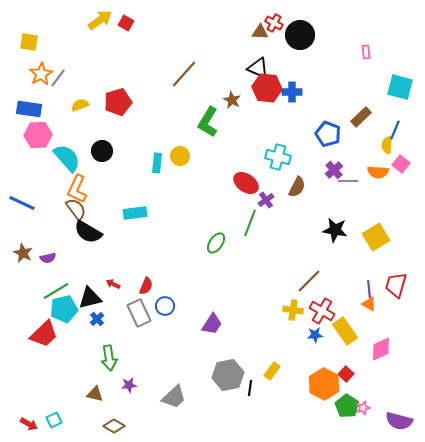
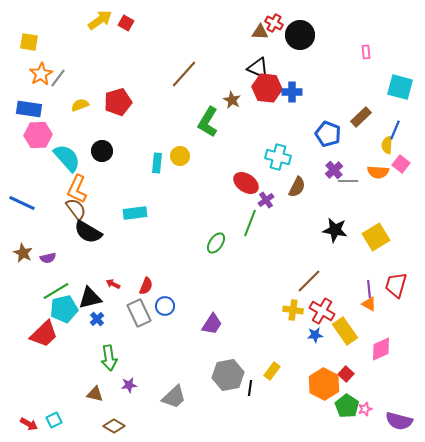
pink star at (363, 408): moved 2 px right, 1 px down
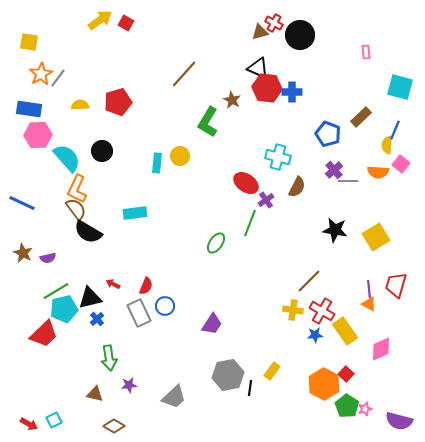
brown triangle at (260, 32): rotated 18 degrees counterclockwise
yellow semicircle at (80, 105): rotated 18 degrees clockwise
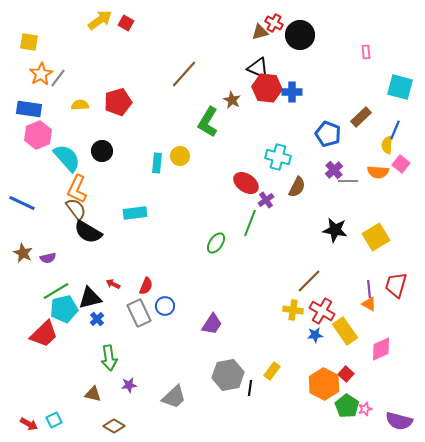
pink hexagon at (38, 135): rotated 20 degrees counterclockwise
brown triangle at (95, 394): moved 2 px left
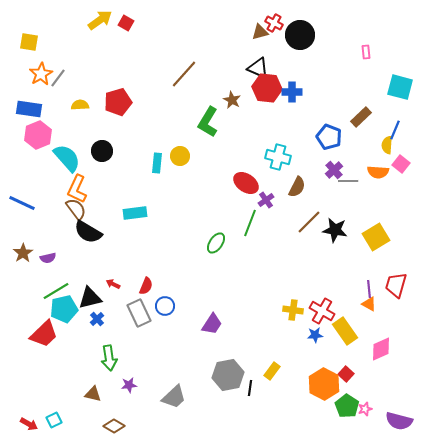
blue pentagon at (328, 134): moved 1 px right, 3 px down
brown star at (23, 253): rotated 12 degrees clockwise
brown line at (309, 281): moved 59 px up
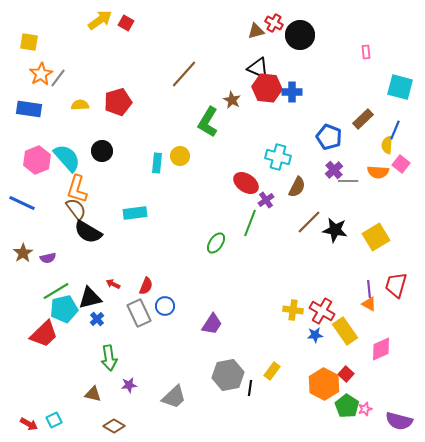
brown triangle at (260, 32): moved 4 px left, 1 px up
brown rectangle at (361, 117): moved 2 px right, 2 px down
pink hexagon at (38, 135): moved 1 px left, 25 px down
orange L-shape at (77, 189): rotated 8 degrees counterclockwise
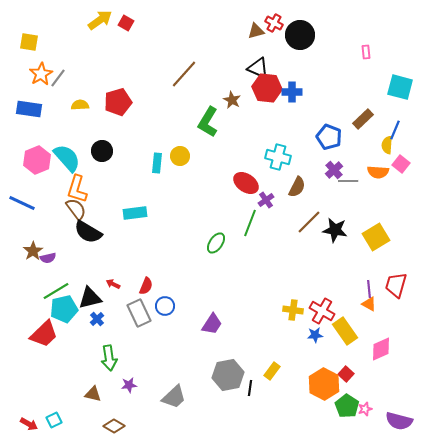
brown star at (23, 253): moved 10 px right, 2 px up
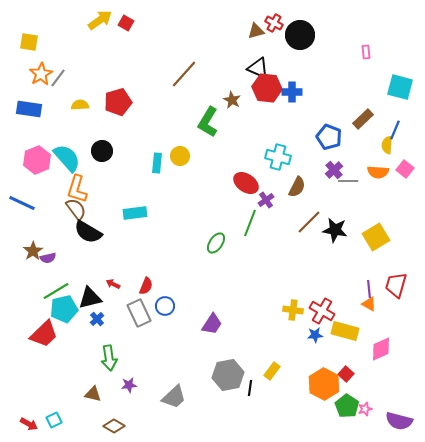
pink square at (401, 164): moved 4 px right, 5 px down
yellow rectangle at (345, 331): rotated 40 degrees counterclockwise
